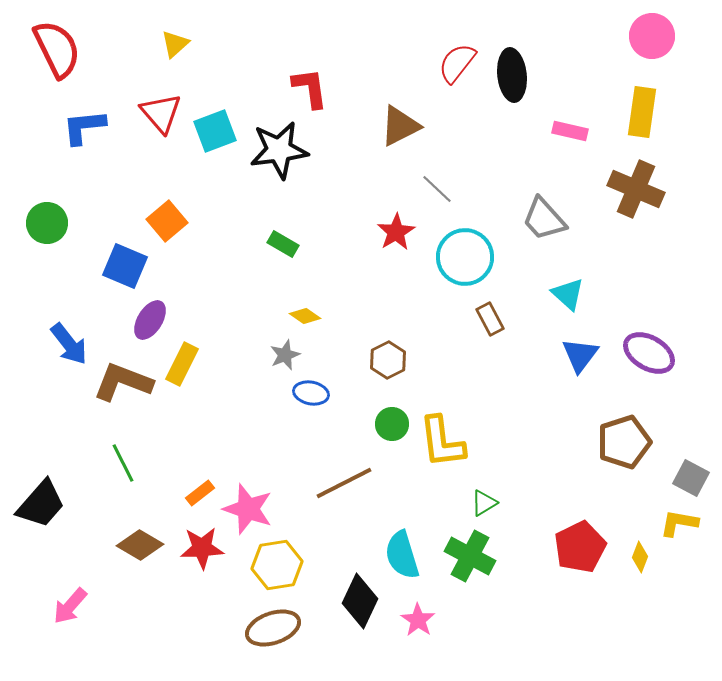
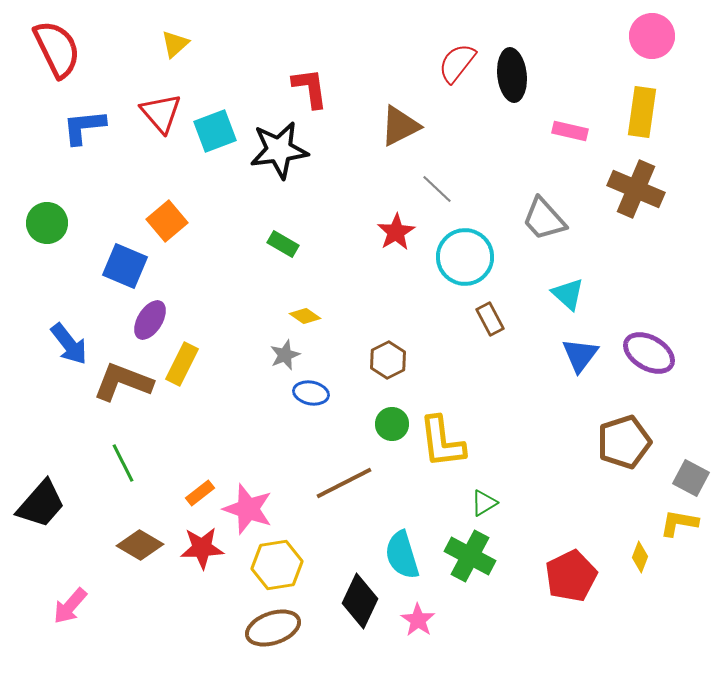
red pentagon at (580, 547): moved 9 px left, 29 px down
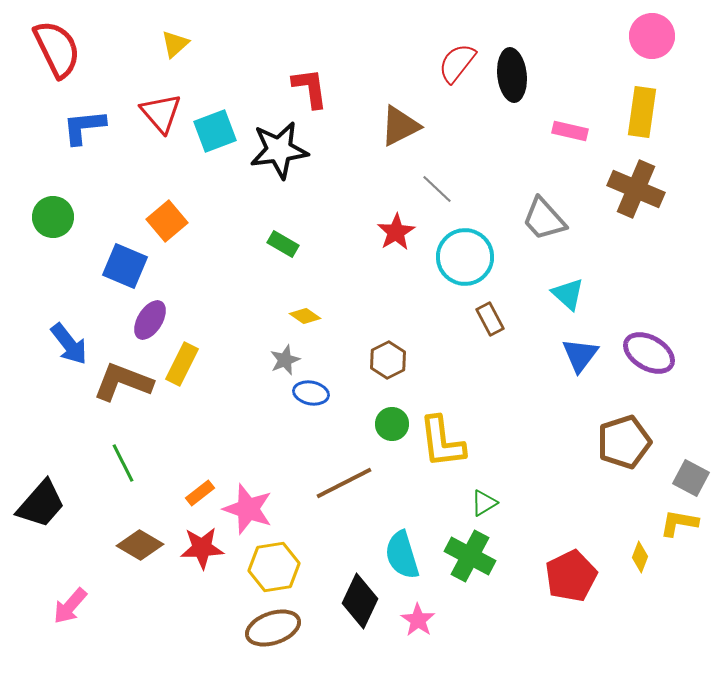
green circle at (47, 223): moved 6 px right, 6 px up
gray star at (285, 355): moved 5 px down
yellow hexagon at (277, 565): moved 3 px left, 2 px down
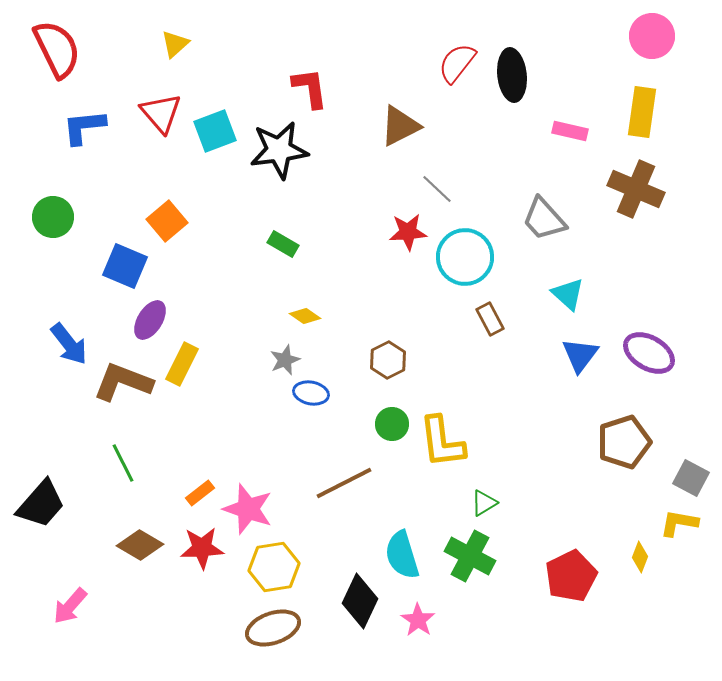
red star at (396, 232): moved 12 px right; rotated 27 degrees clockwise
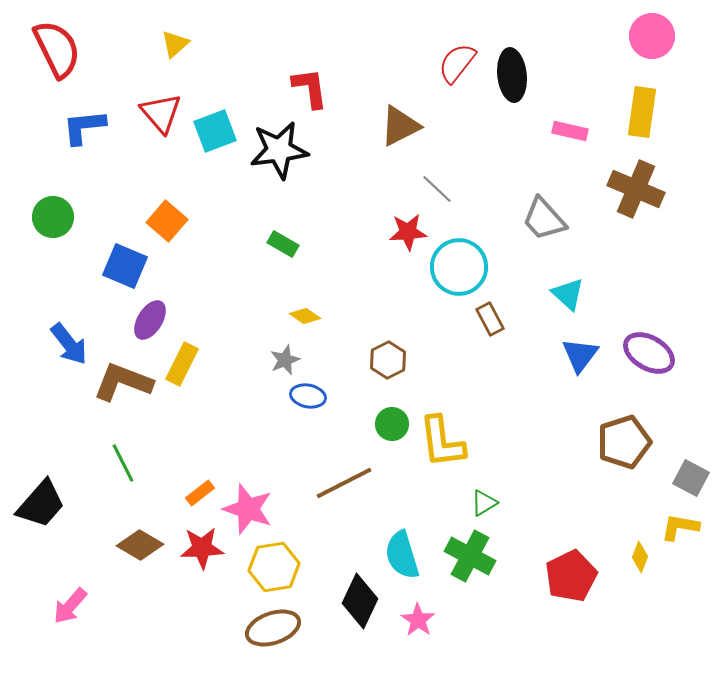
orange square at (167, 221): rotated 9 degrees counterclockwise
cyan circle at (465, 257): moved 6 px left, 10 px down
blue ellipse at (311, 393): moved 3 px left, 3 px down
yellow L-shape at (679, 523): moved 1 px right, 4 px down
